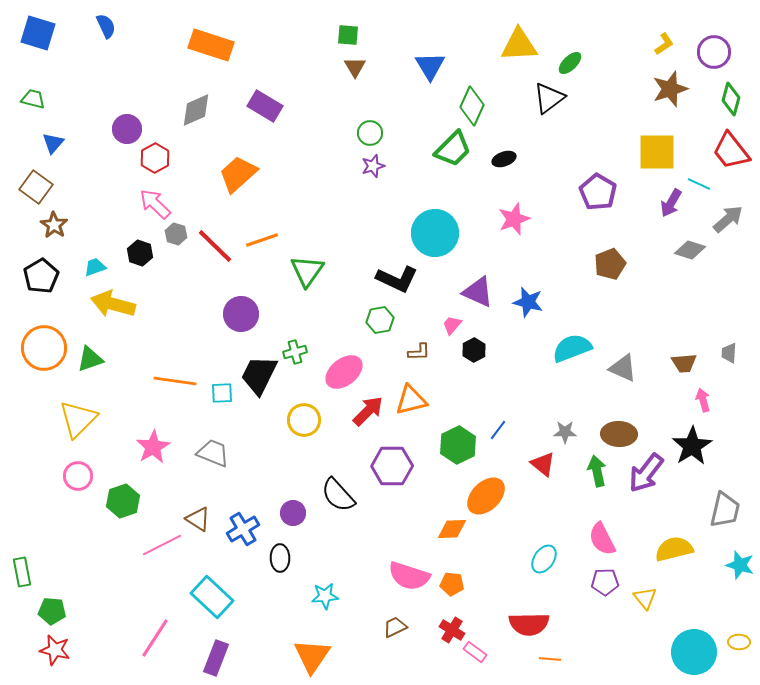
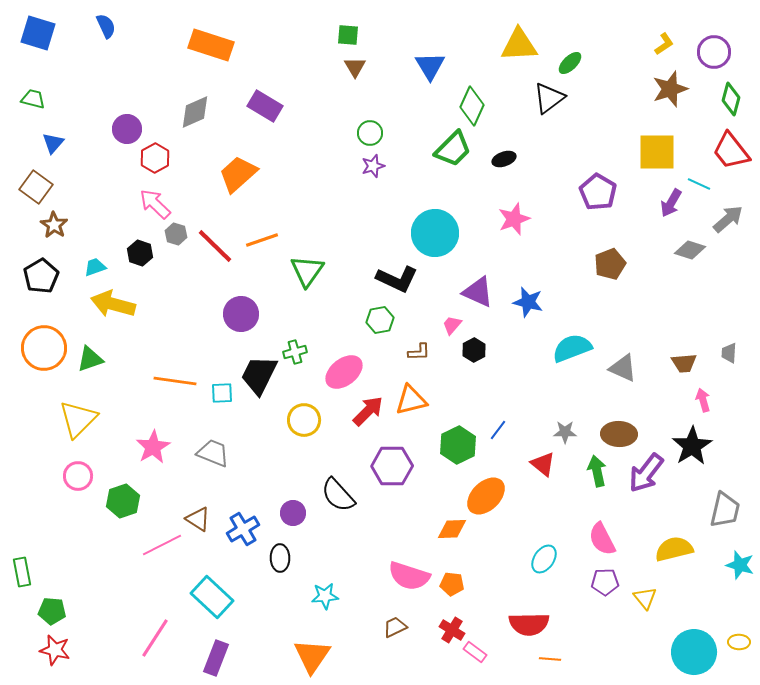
gray diamond at (196, 110): moved 1 px left, 2 px down
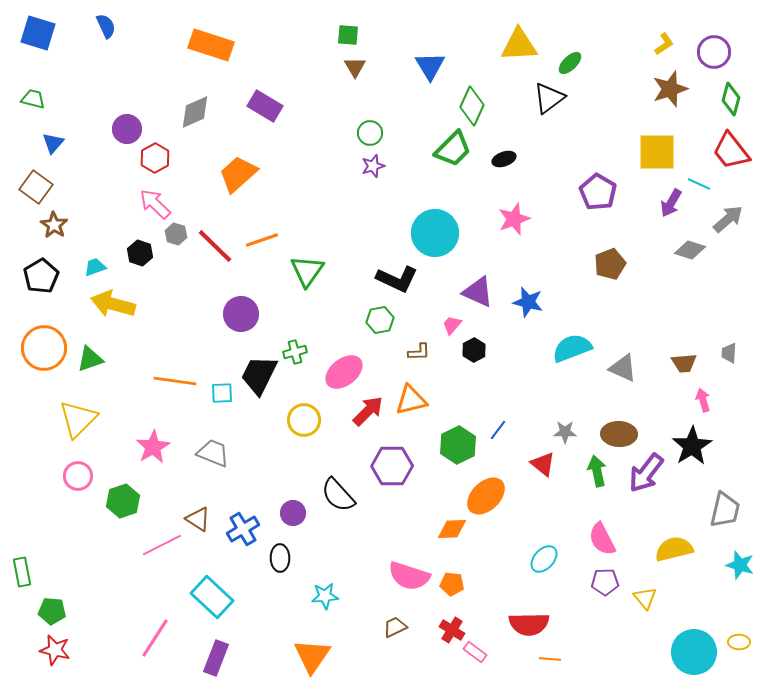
cyan ellipse at (544, 559): rotated 8 degrees clockwise
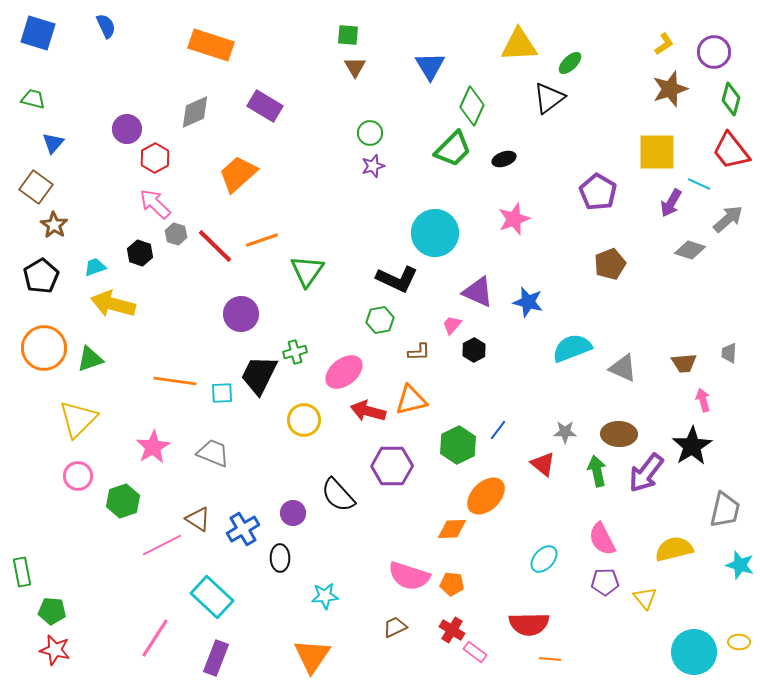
red arrow at (368, 411): rotated 120 degrees counterclockwise
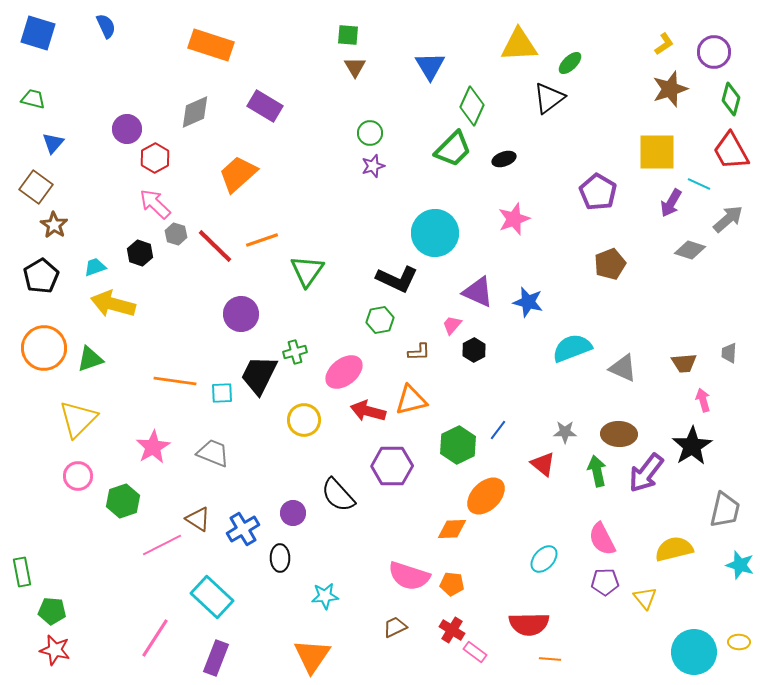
red trapezoid at (731, 151): rotated 9 degrees clockwise
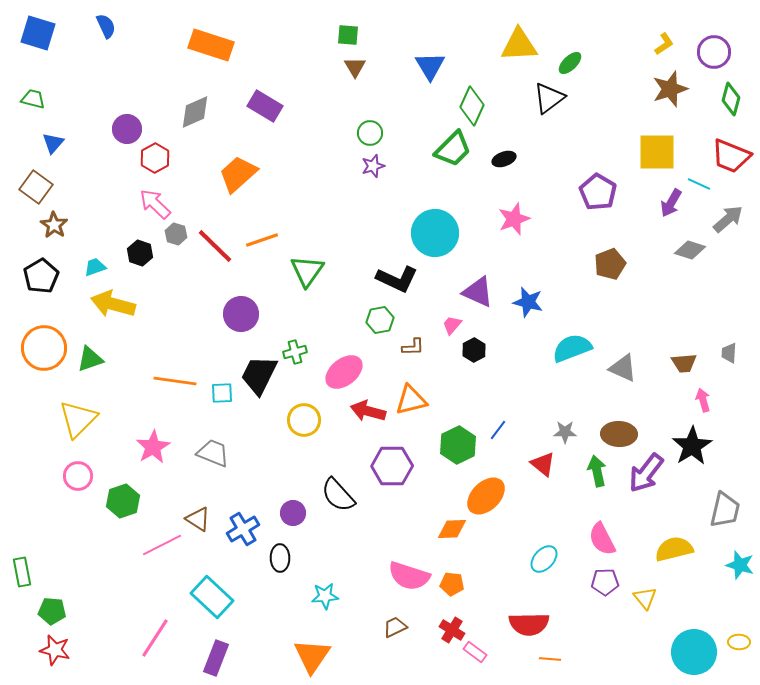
red trapezoid at (731, 151): moved 5 px down; rotated 39 degrees counterclockwise
brown L-shape at (419, 352): moved 6 px left, 5 px up
